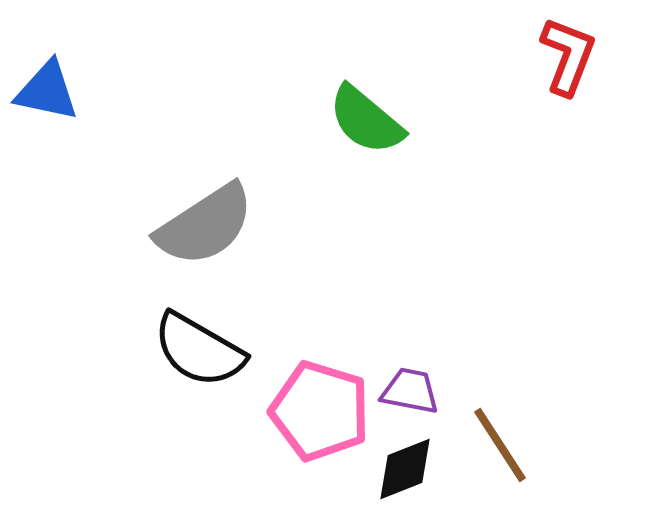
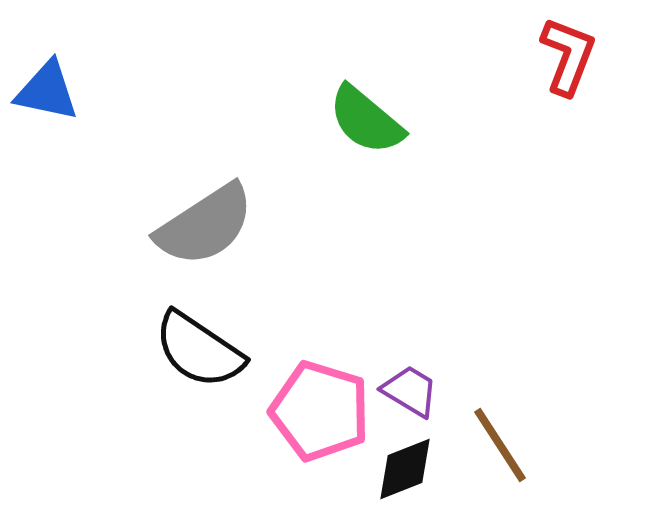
black semicircle: rotated 4 degrees clockwise
purple trapezoid: rotated 20 degrees clockwise
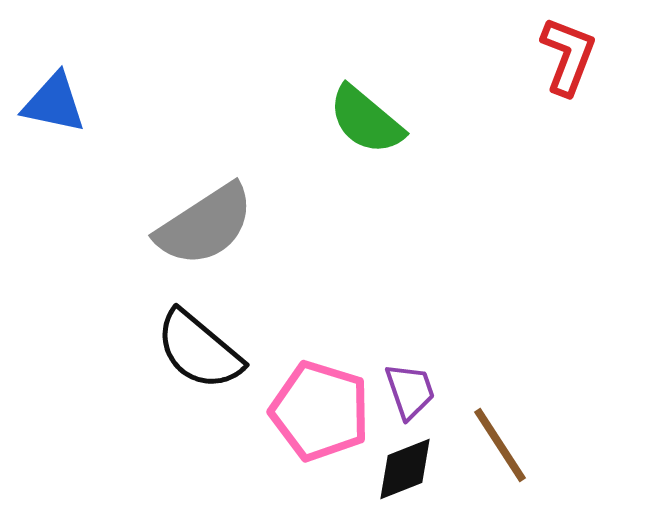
blue triangle: moved 7 px right, 12 px down
black semicircle: rotated 6 degrees clockwise
purple trapezoid: rotated 40 degrees clockwise
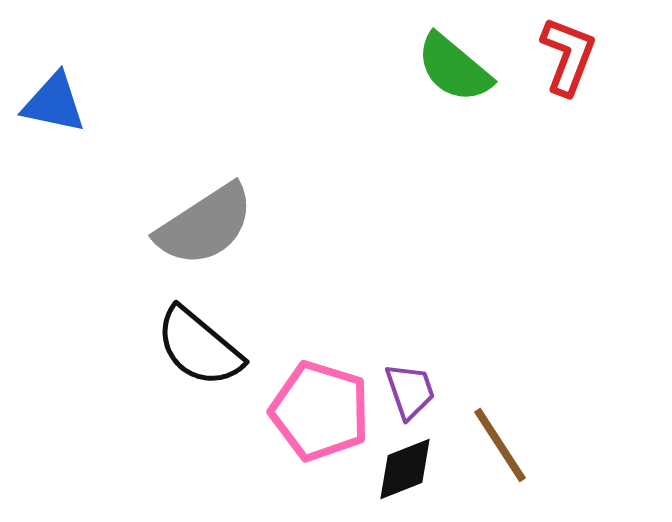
green semicircle: moved 88 px right, 52 px up
black semicircle: moved 3 px up
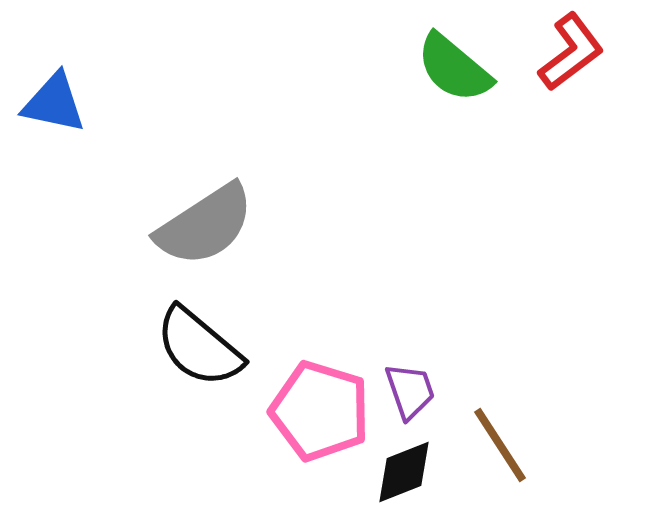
red L-shape: moved 3 px right, 4 px up; rotated 32 degrees clockwise
black diamond: moved 1 px left, 3 px down
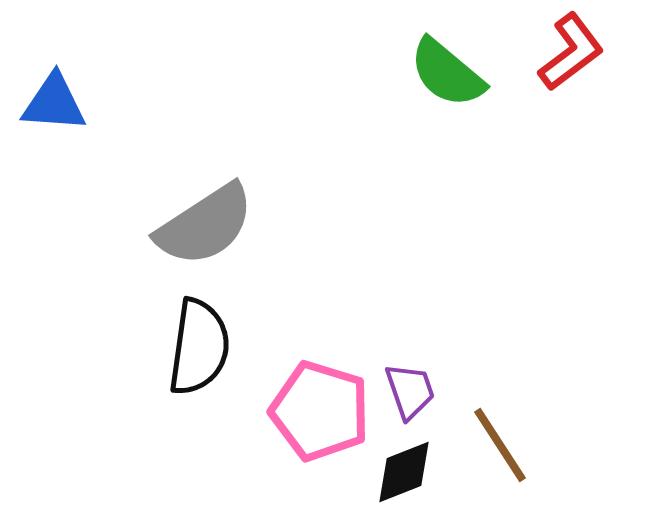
green semicircle: moved 7 px left, 5 px down
blue triangle: rotated 8 degrees counterclockwise
black semicircle: rotated 122 degrees counterclockwise
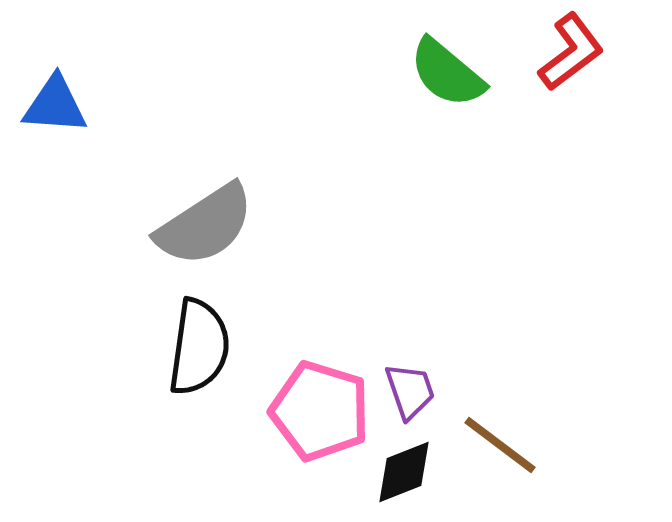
blue triangle: moved 1 px right, 2 px down
brown line: rotated 20 degrees counterclockwise
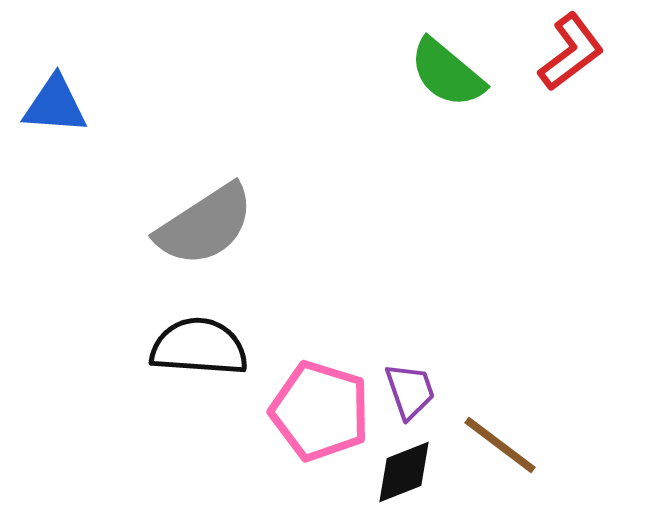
black semicircle: rotated 94 degrees counterclockwise
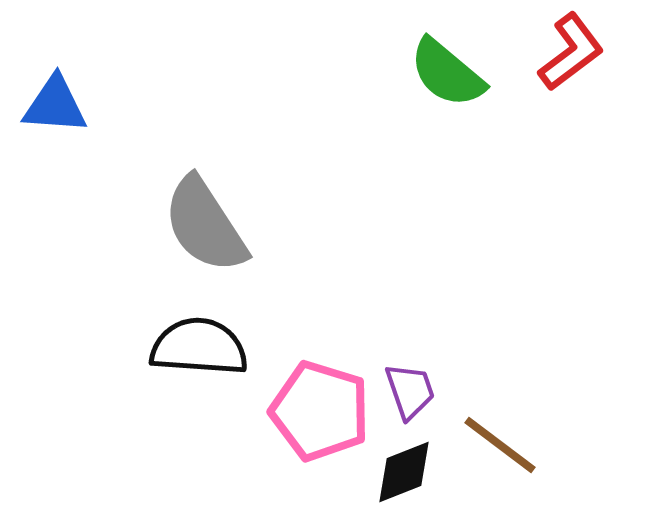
gray semicircle: rotated 90 degrees clockwise
